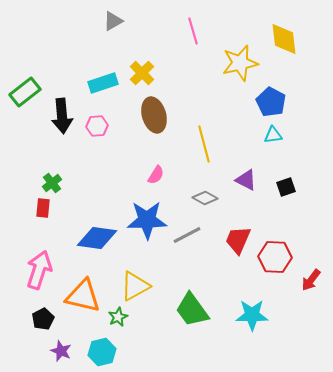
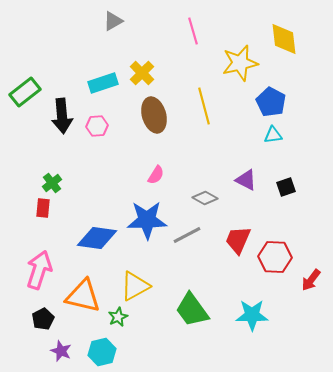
yellow line: moved 38 px up
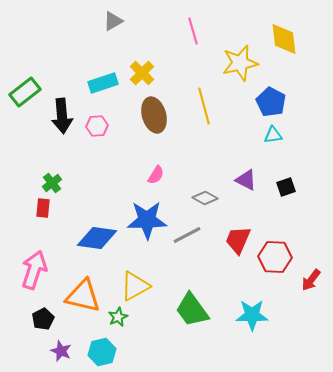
pink arrow: moved 5 px left
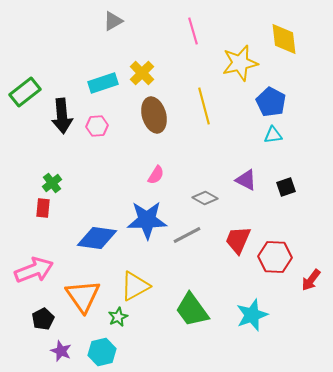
pink arrow: rotated 51 degrees clockwise
orange triangle: rotated 42 degrees clockwise
cyan star: rotated 20 degrees counterclockwise
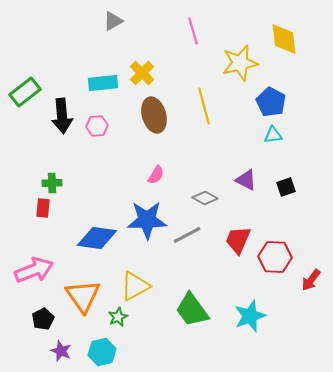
cyan rectangle: rotated 12 degrees clockwise
green cross: rotated 36 degrees clockwise
cyan star: moved 2 px left, 1 px down
